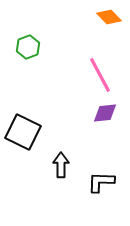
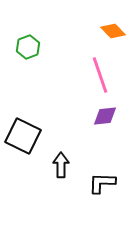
orange diamond: moved 4 px right, 14 px down
pink line: rotated 9 degrees clockwise
purple diamond: moved 3 px down
black square: moved 4 px down
black L-shape: moved 1 px right, 1 px down
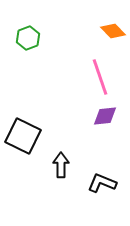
green hexagon: moved 9 px up
pink line: moved 2 px down
black L-shape: rotated 20 degrees clockwise
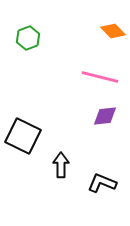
pink line: rotated 57 degrees counterclockwise
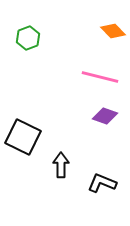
purple diamond: rotated 25 degrees clockwise
black square: moved 1 px down
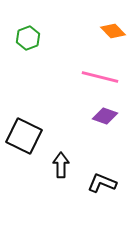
black square: moved 1 px right, 1 px up
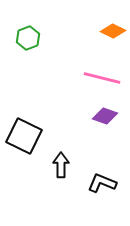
orange diamond: rotated 20 degrees counterclockwise
pink line: moved 2 px right, 1 px down
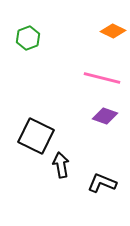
black square: moved 12 px right
black arrow: rotated 10 degrees counterclockwise
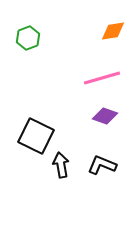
orange diamond: rotated 35 degrees counterclockwise
pink line: rotated 30 degrees counterclockwise
black L-shape: moved 18 px up
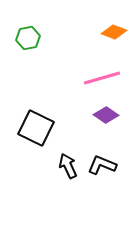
orange diamond: moved 1 px right, 1 px down; rotated 30 degrees clockwise
green hexagon: rotated 10 degrees clockwise
purple diamond: moved 1 px right, 1 px up; rotated 15 degrees clockwise
black square: moved 8 px up
black arrow: moved 7 px right, 1 px down; rotated 15 degrees counterclockwise
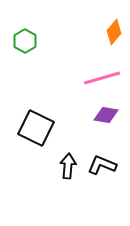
orange diamond: rotated 70 degrees counterclockwise
green hexagon: moved 3 px left, 3 px down; rotated 20 degrees counterclockwise
purple diamond: rotated 25 degrees counterclockwise
black arrow: rotated 30 degrees clockwise
